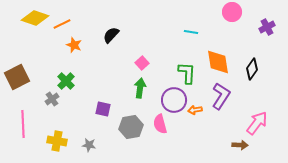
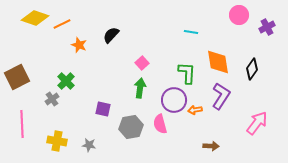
pink circle: moved 7 px right, 3 px down
orange star: moved 5 px right
pink line: moved 1 px left
brown arrow: moved 29 px left, 1 px down
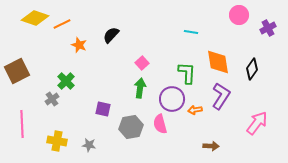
purple cross: moved 1 px right, 1 px down
brown square: moved 6 px up
purple circle: moved 2 px left, 1 px up
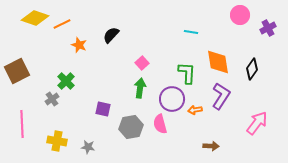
pink circle: moved 1 px right
gray star: moved 1 px left, 2 px down
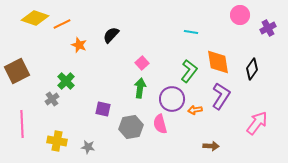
green L-shape: moved 2 px right, 2 px up; rotated 35 degrees clockwise
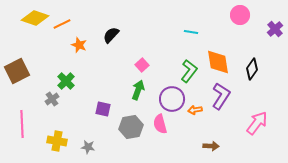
purple cross: moved 7 px right, 1 px down; rotated 14 degrees counterclockwise
pink square: moved 2 px down
green arrow: moved 2 px left, 2 px down; rotated 12 degrees clockwise
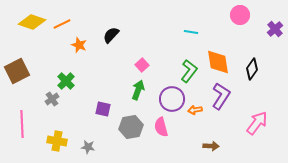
yellow diamond: moved 3 px left, 4 px down
pink semicircle: moved 1 px right, 3 px down
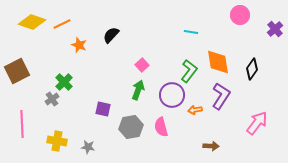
green cross: moved 2 px left, 1 px down
purple circle: moved 4 px up
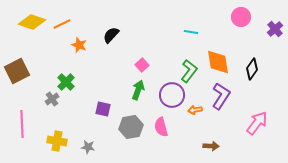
pink circle: moved 1 px right, 2 px down
green cross: moved 2 px right
